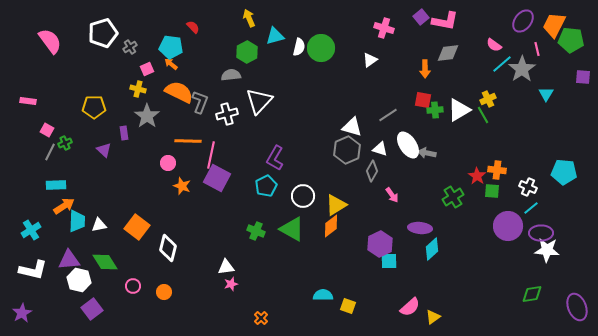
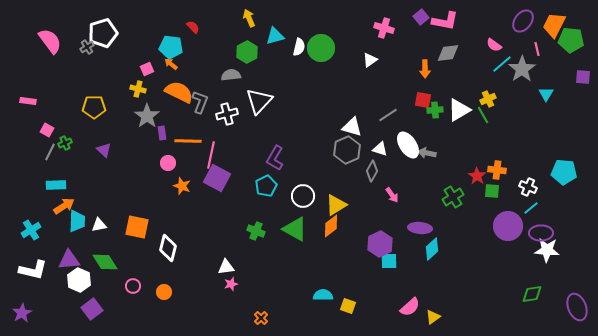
gray cross at (130, 47): moved 43 px left
purple rectangle at (124, 133): moved 38 px right
orange square at (137, 227): rotated 25 degrees counterclockwise
green triangle at (292, 229): moved 3 px right
white hexagon at (79, 280): rotated 10 degrees clockwise
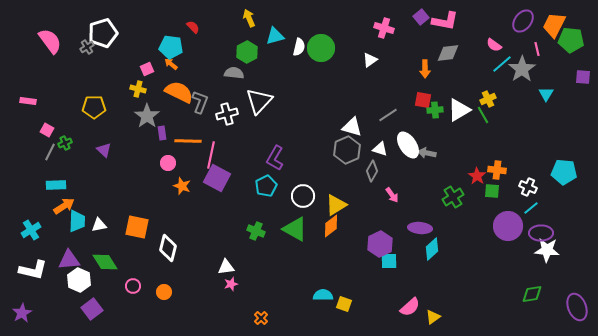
gray semicircle at (231, 75): moved 3 px right, 2 px up; rotated 12 degrees clockwise
yellow square at (348, 306): moved 4 px left, 2 px up
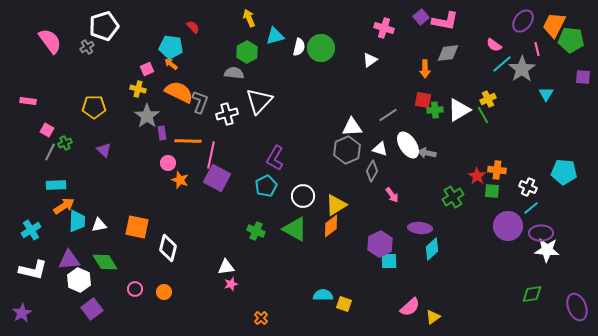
white pentagon at (103, 33): moved 1 px right, 7 px up
white triangle at (352, 127): rotated 20 degrees counterclockwise
orange star at (182, 186): moved 2 px left, 6 px up
pink circle at (133, 286): moved 2 px right, 3 px down
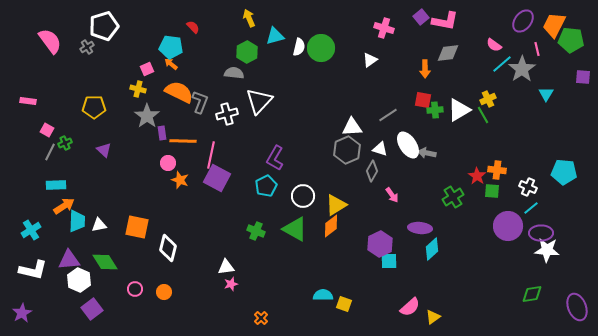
orange line at (188, 141): moved 5 px left
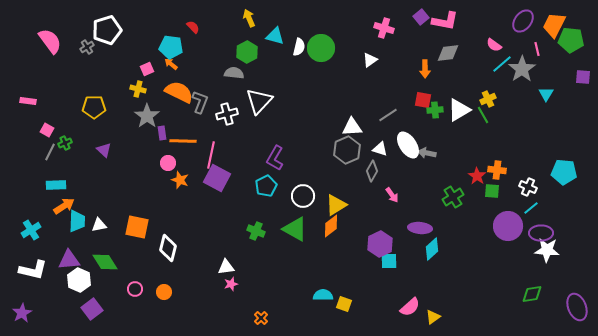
white pentagon at (104, 26): moved 3 px right, 4 px down
cyan triangle at (275, 36): rotated 30 degrees clockwise
